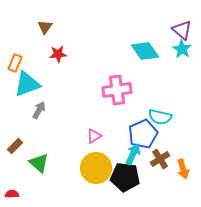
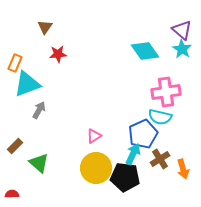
pink cross: moved 49 px right, 2 px down
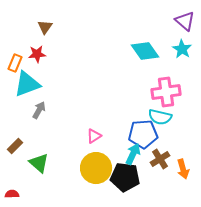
purple triangle: moved 3 px right, 9 px up
red star: moved 21 px left
blue pentagon: rotated 20 degrees clockwise
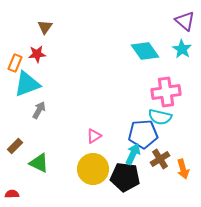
green triangle: rotated 15 degrees counterclockwise
yellow circle: moved 3 px left, 1 px down
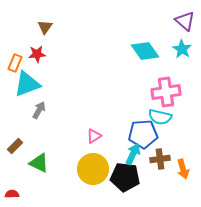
brown cross: rotated 24 degrees clockwise
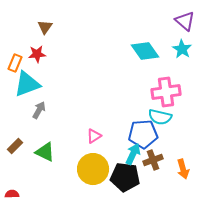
brown cross: moved 7 px left, 1 px down; rotated 12 degrees counterclockwise
green triangle: moved 6 px right, 11 px up
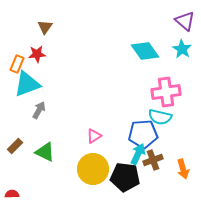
orange rectangle: moved 2 px right, 1 px down
cyan arrow: moved 5 px right
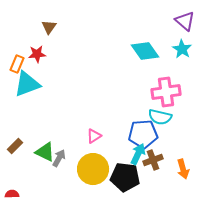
brown triangle: moved 4 px right
gray arrow: moved 20 px right, 48 px down
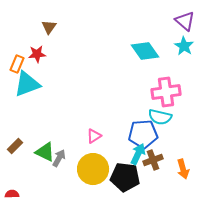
cyan star: moved 2 px right, 3 px up
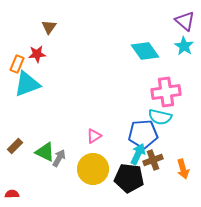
black pentagon: moved 4 px right, 1 px down
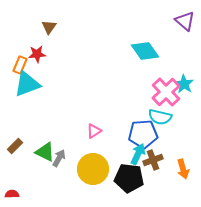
cyan star: moved 38 px down
orange rectangle: moved 3 px right, 1 px down
pink cross: rotated 36 degrees counterclockwise
pink triangle: moved 5 px up
